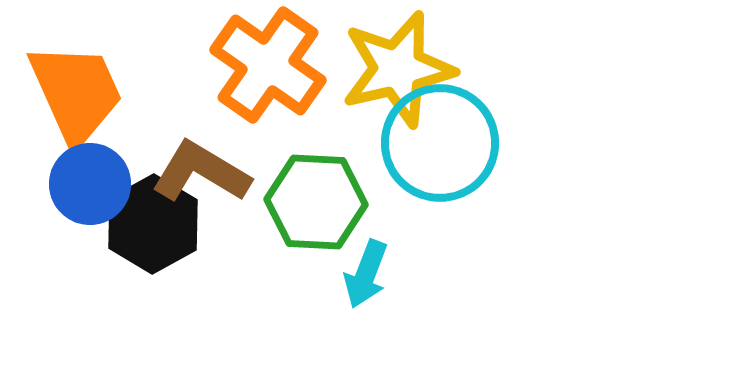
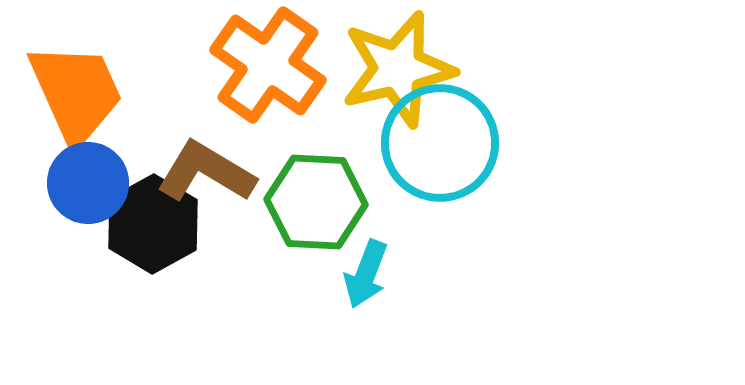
brown L-shape: moved 5 px right
blue circle: moved 2 px left, 1 px up
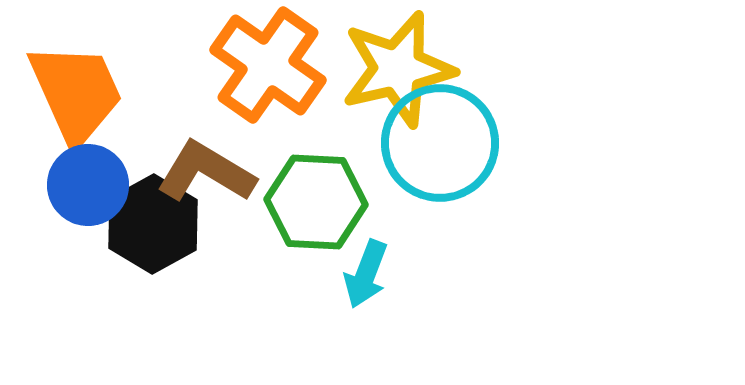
blue circle: moved 2 px down
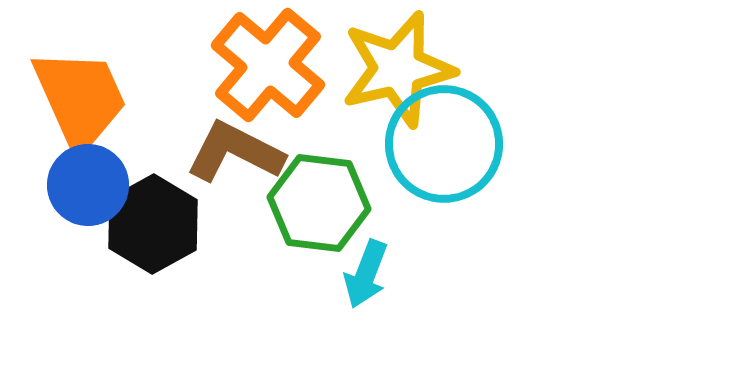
orange cross: rotated 5 degrees clockwise
orange trapezoid: moved 4 px right, 6 px down
cyan circle: moved 4 px right, 1 px down
brown L-shape: moved 29 px right, 20 px up; rotated 4 degrees counterclockwise
green hexagon: moved 3 px right, 1 px down; rotated 4 degrees clockwise
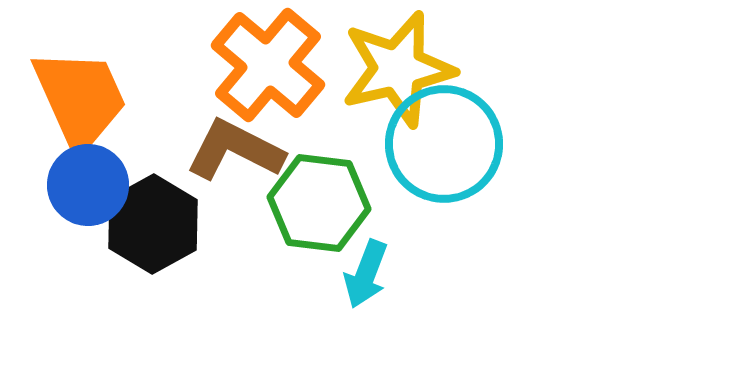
brown L-shape: moved 2 px up
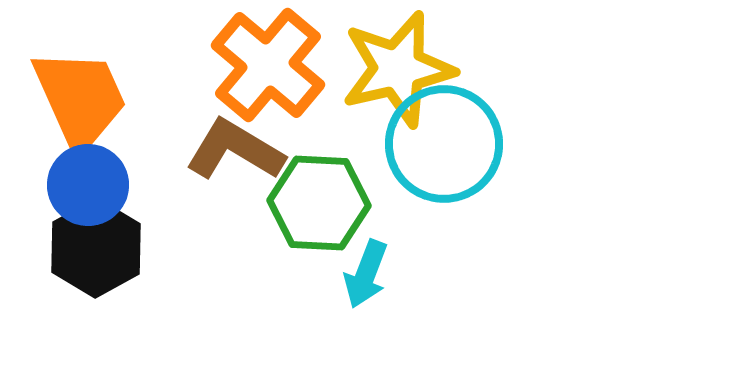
brown L-shape: rotated 4 degrees clockwise
green hexagon: rotated 4 degrees counterclockwise
black hexagon: moved 57 px left, 24 px down
